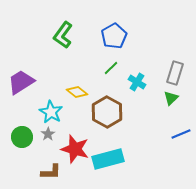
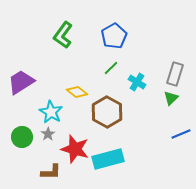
gray rectangle: moved 1 px down
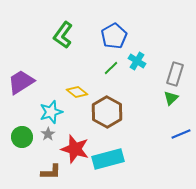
cyan cross: moved 21 px up
cyan star: rotated 25 degrees clockwise
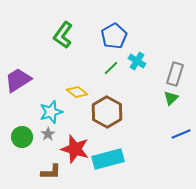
purple trapezoid: moved 3 px left, 2 px up
